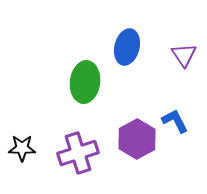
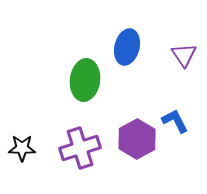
green ellipse: moved 2 px up
purple cross: moved 2 px right, 5 px up
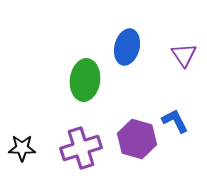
purple hexagon: rotated 15 degrees counterclockwise
purple cross: moved 1 px right
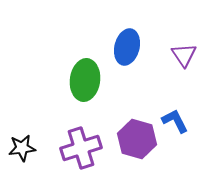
black star: rotated 8 degrees counterclockwise
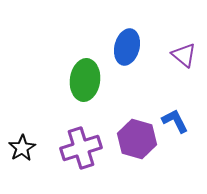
purple triangle: rotated 16 degrees counterclockwise
black star: rotated 24 degrees counterclockwise
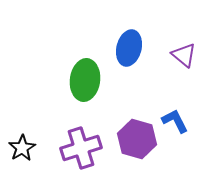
blue ellipse: moved 2 px right, 1 px down
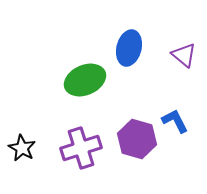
green ellipse: rotated 60 degrees clockwise
black star: rotated 12 degrees counterclockwise
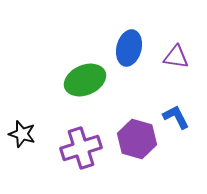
purple triangle: moved 8 px left, 2 px down; rotated 32 degrees counterclockwise
blue L-shape: moved 1 px right, 4 px up
black star: moved 14 px up; rotated 12 degrees counterclockwise
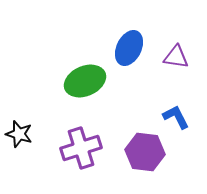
blue ellipse: rotated 12 degrees clockwise
green ellipse: moved 1 px down
black star: moved 3 px left
purple hexagon: moved 8 px right, 13 px down; rotated 9 degrees counterclockwise
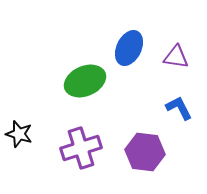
blue L-shape: moved 3 px right, 9 px up
